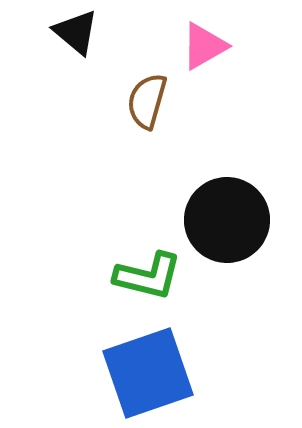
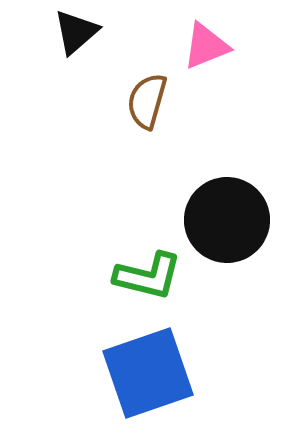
black triangle: rotated 39 degrees clockwise
pink triangle: moved 2 px right; rotated 8 degrees clockwise
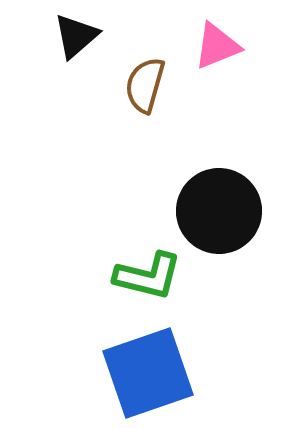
black triangle: moved 4 px down
pink triangle: moved 11 px right
brown semicircle: moved 2 px left, 16 px up
black circle: moved 8 px left, 9 px up
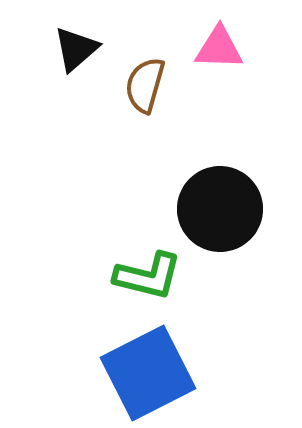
black triangle: moved 13 px down
pink triangle: moved 2 px right, 2 px down; rotated 24 degrees clockwise
black circle: moved 1 px right, 2 px up
blue square: rotated 8 degrees counterclockwise
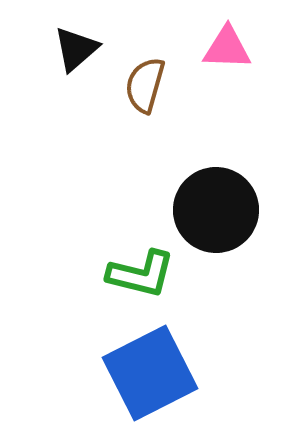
pink triangle: moved 8 px right
black circle: moved 4 px left, 1 px down
green L-shape: moved 7 px left, 2 px up
blue square: moved 2 px right
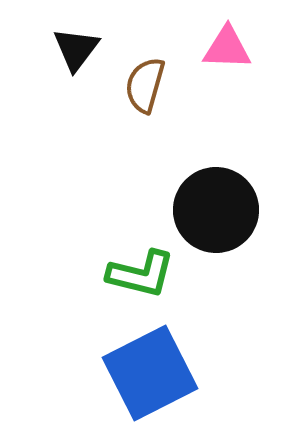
black triangle: rotated 12 degrees counterclockwise
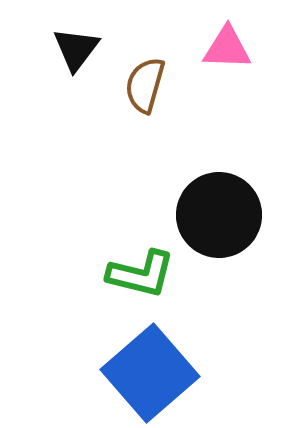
black circle: moved 3 px right, 5 px down
blue square: rotated 14 degrees counterclockwise
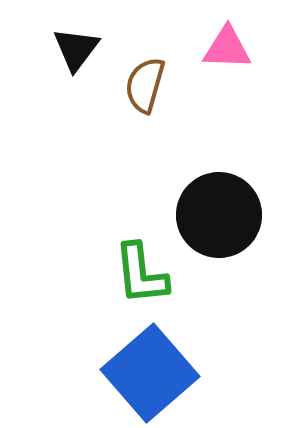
green L-shape: rotated 70 degrees clockwise
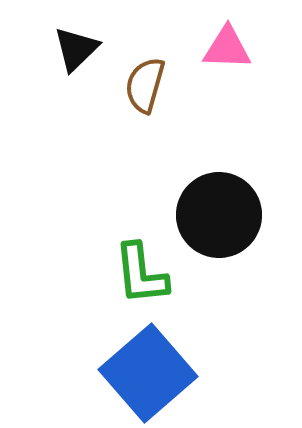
black triangle: rotated 9 degrees clockwise
blue square: moved 2 px left
